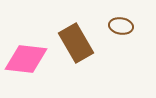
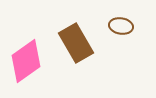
pink diamond: moved 2 px down; rotated 42 degrees counterclockwise
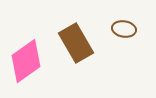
brown ellipse: moved 3 px right, 3 px down
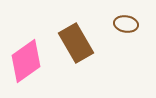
brown ellipse: moved 2 px right, 5 px up
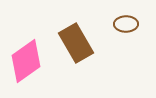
brown ellipse: rotated 10 degrees counterclockwise
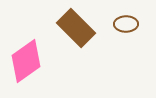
brown rectangle: moved 15 px up; rotated 15 degrees counterclockwise
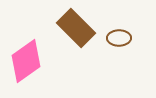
brown ellipse: moved 7 px left, 14 px down
